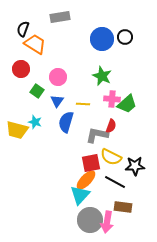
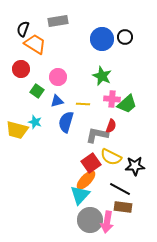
gray rectangle: moved 2 px left, 4 px down
blue triangle: rotated 40 degrees clockwise
red square: rotated 24 degrees counterclockwise
black line: moved 5 px right, 7 px down
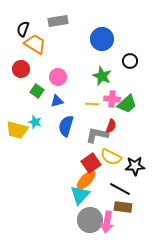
black circle: moved 5 px right, 24 px down
yellow line: moved 9 px right
blue semicircle: moved 4 px down
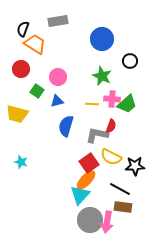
cyan star: moved 14 px left, 40 px down
yellow trapezoid: moved 16 px up
red square: moved 2 px left
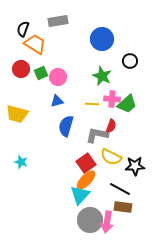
green square: moved 4 px right, 18 px up; rotated 32 degrees clockwise
red square: moved 3 px left
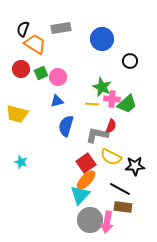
gray rectangle: moved 3 px right, 7 px down
green star: moved 11 px down
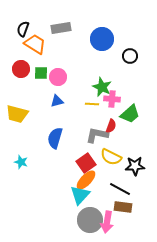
black circle: moved 5 px up
green square: rotated 24 degrees clockwise
green trapezoid: moved 3 px right, 10 px down
blue semicircle: moved 11 px left, 12 px down
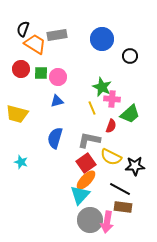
gray rectangle: moved 4 px left, 7 px down
yellow line: moved 4 px down; rotated 64 degrees clockwise
gray L-shape: moved 8 px left, 5 px down
